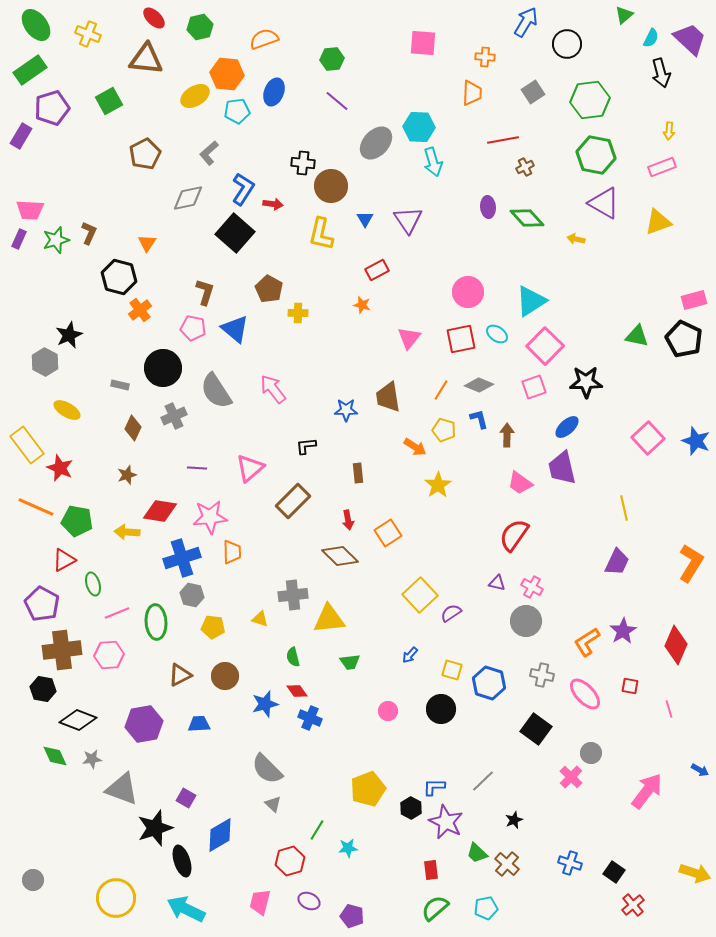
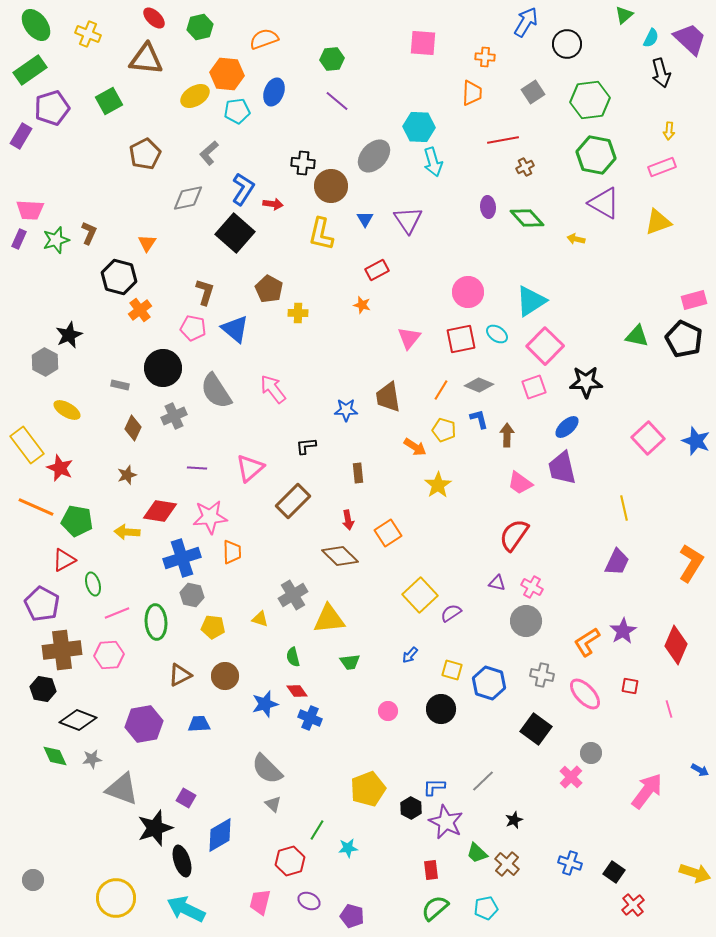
gray ellipse at (376, 143): moved 2 px left, 13 px down
gray cross at (293, 595): rotated 24 degrees counterclockwise
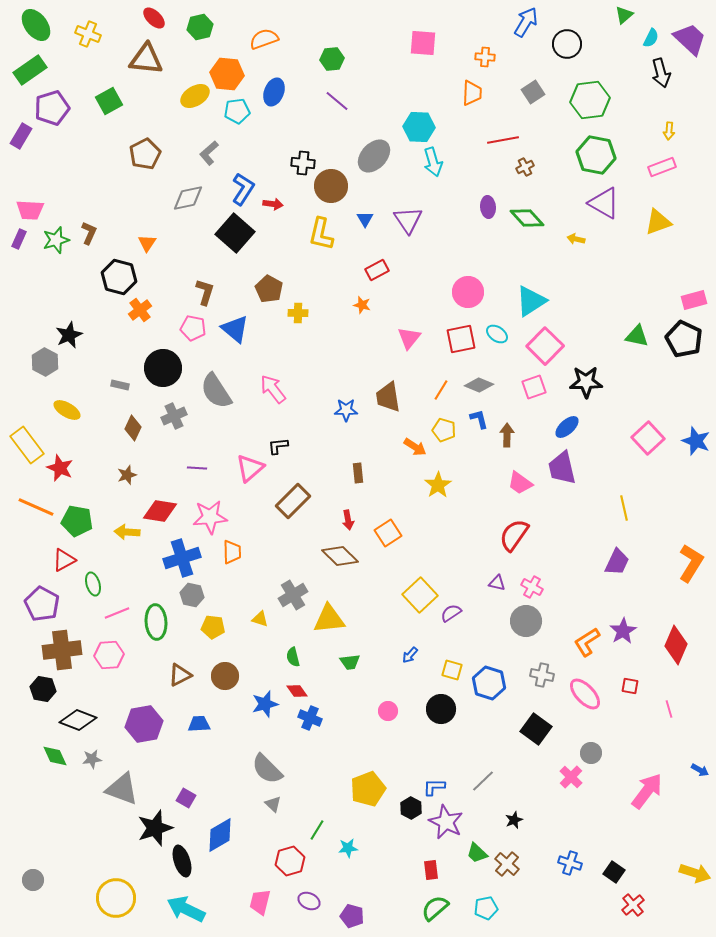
black L-shape at (306, 446): moved 28 px left
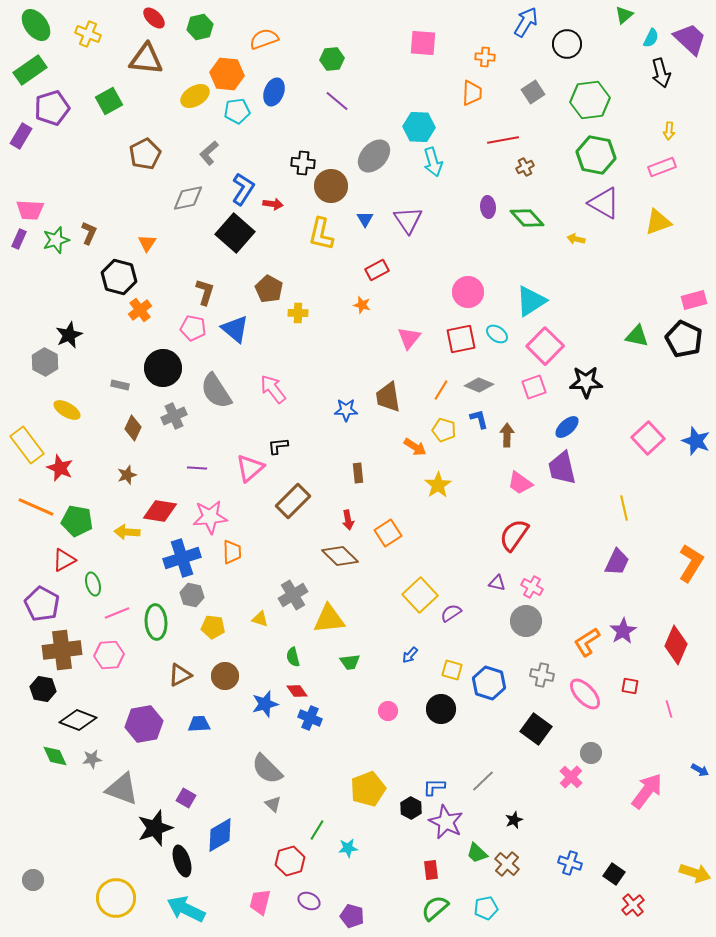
black square at (614, 872): moved 2 px down
